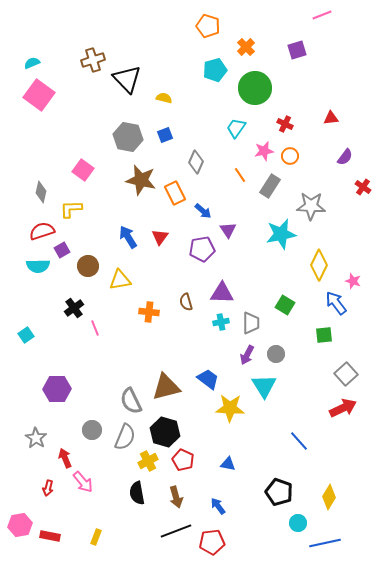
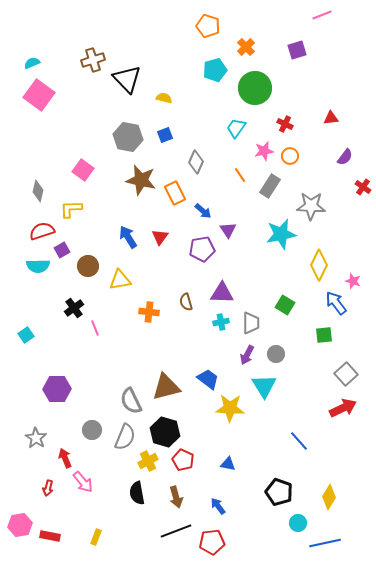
gray diamond at (41, 192): moved 3 px left, 1 px up
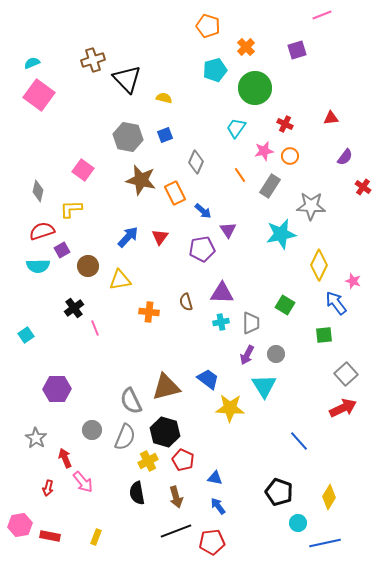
blue arrow at (128, 237): rotated 75 degrees clockwise
blue triangle at (228, 464): moved 13 px left, 14 px down
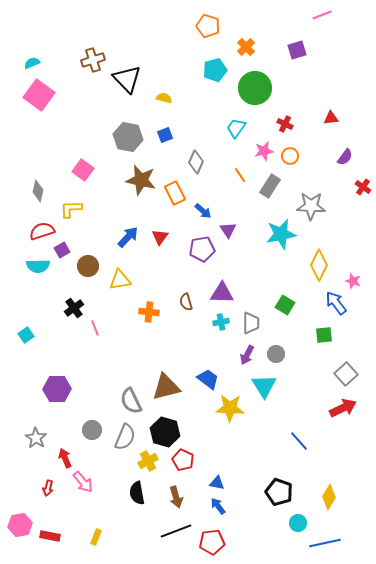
blue triangle at (215, 478): moved 2 px right, 5 px down
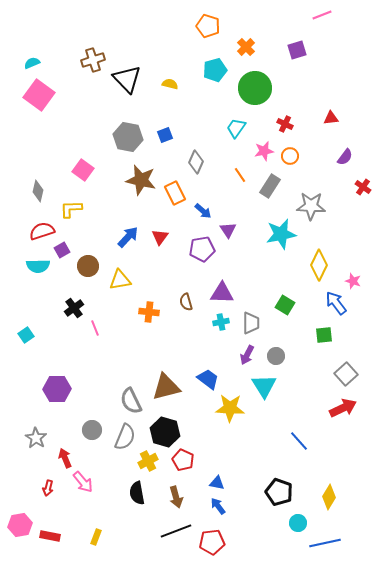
yellow semicircle at (164, 98): moved 6 px right, 14 px up
gray circle at (276, 354): moved 2 px down
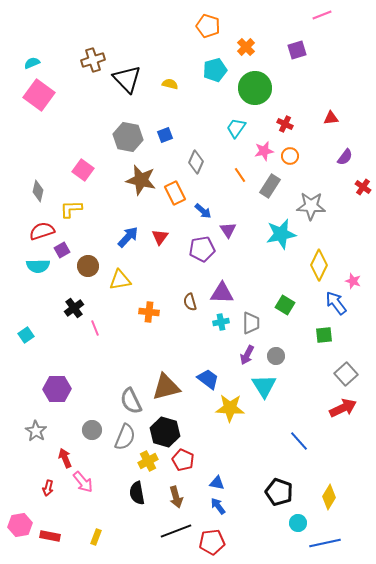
brown semicircle at (186, 302): moved 4 px right
gray star at (36, 438): moved 7 px up
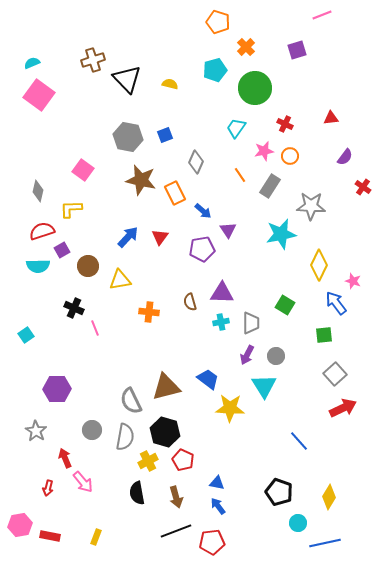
orange pentagon at (208, 26): moved 10 px right, 4 px up
black cross at (74, 308): rotated 30 degrees counterclockwise
gray square at (346, 374): moved 11 px left
gray semicircle at (125, 437): rotated 12 degrees counterclockwise
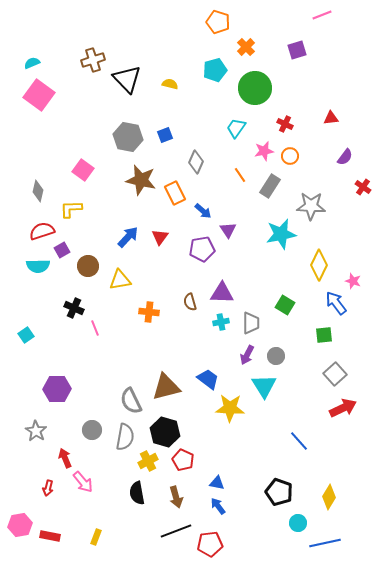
red pentagon at (212, 542): moved 2 px left, 2 px down
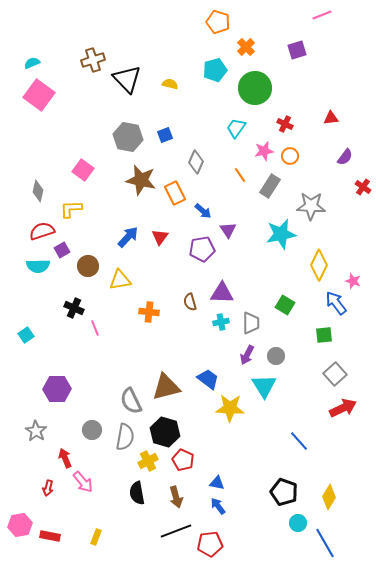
black pentagon at (279, 492): moved 5 px right
blue line at (325, 543): rotated 72 degrees clockwise
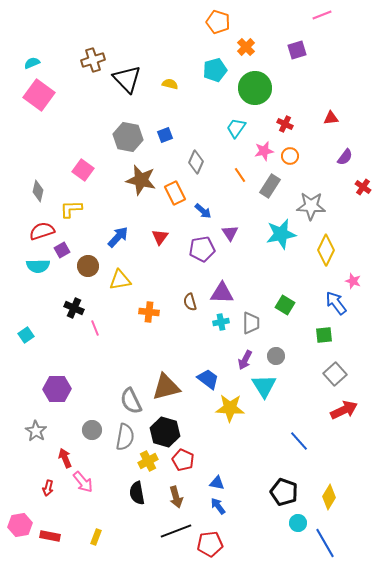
purple triangle at (228, 230): moved 2 px right, 3 px down
blue arrow at (128, 237): moved 10 px left
yellow diamond at (319, 265): moved 7 px right, 15 px up
purple arrow at (247, 355): moved 2 px left, 5 px down
red arrow at (343, 408): moved 1 px right, 2 px down
